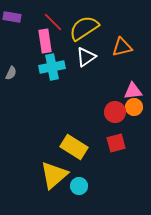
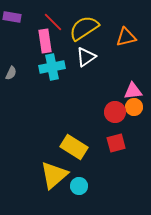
orange triangle: moved 4 px right, 10 px up
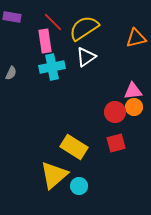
orange triangle: moved 10 px right, 1 px down
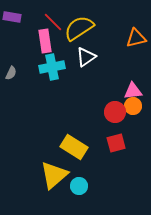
yellow semicircle: moved 5 px left
orange circle: moved 1 px left, 1 px up
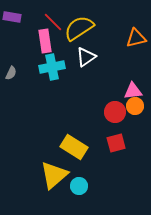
orange circle: moved 2 px right
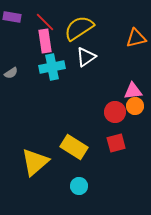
red line: moved 8 px left
gray semicircle: rotated 32 degrees clockwise
yellow triangle: moved 19 px left, 13 px up
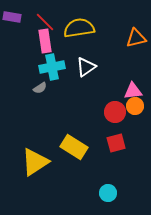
yellow semicircle: rotated 24 degrees clockwise
white triangle: moved 10 px down
gray semicircle: moved 29 px right, 15 px down
yellow triangle: rotated 8 degrees clockwise
cyan circle: moved 29 px right, 7 px down
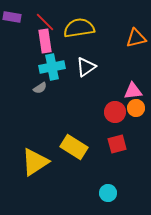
orange circle: moved 1 px right, 2 px down
red square: moved 1 px right, 1 px down
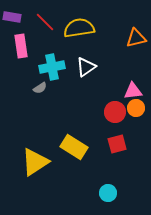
pink rectangle: moved 24 px left, 5 px down
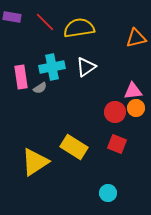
pink rectangle: moved 31 px down
red square: rotated 36 degrees clockwise
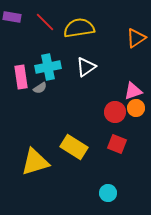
orange triangle: rotated 20 degrees counterclockwise
cyan cross: moved 4 px left
pink triangle: rotated 12 degrees counterclockwise
yellow triangle: rotated 16 degrees clockwise
